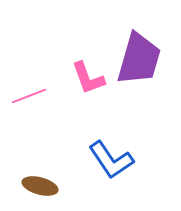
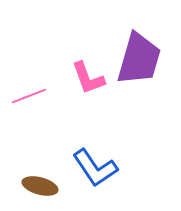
blue L-shape: moved 16 px left, 8 px down
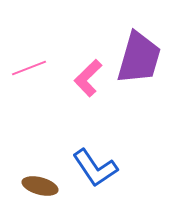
purple trapezoid: moved 1 px up
pink L-shape: rotated 66 degrees clockwise
pink line: moved 28 px up
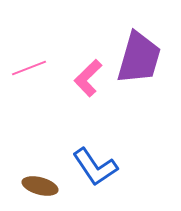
blue L-shape: moved 1 px up
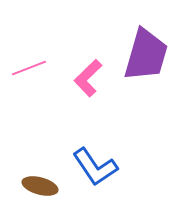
purple trapezoid: moved 7 px right, 3 px up
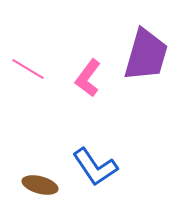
pink line: moved 1 px left, 1 px down; rotated 52 degrees clockwise
pink L-shape: rotated 9 degrees counterclockwise
brown ellipse: moved 1 px up
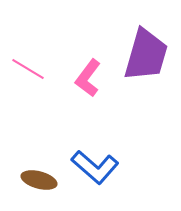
blue L-shape: rotated 15 degrees counterclockwise
brown ellipse: moved 1 px left, 5 px up
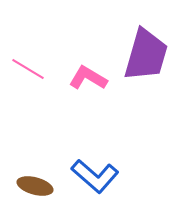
pink L-shape: rotated 84 degrees clockwise
blue L-shape: moved 9 px down
brown ellipse: moved 4 px left, 6 px down
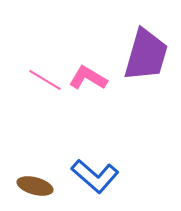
pink line: moved 17 px right, 11 px down
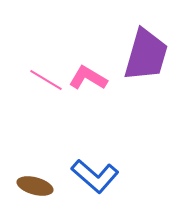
pink line: moved 1 px right
